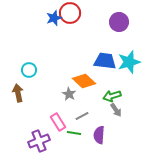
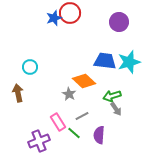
cyan circle: moved 1 px right, 3 px up
gray arrow: moved 1 px up
green line: rotated 32 degrees clockwise
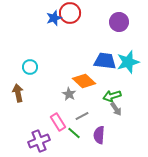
cyan star: moved 1 px left
